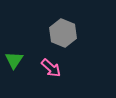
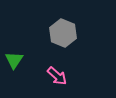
pink arrow: moved 6 px right, 8 px down
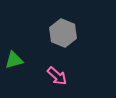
green triangle: rotated 42 degrees clockwise
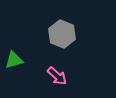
gray hexagon: moved 1 px left, 1 px down
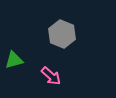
pink arrow: moved 6 px left
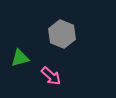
green triangle: moved 6 px right, 2 px up
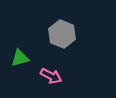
pink arrow: rotated 15 degrees counterclockwise
